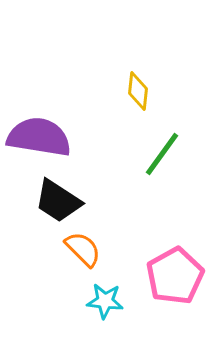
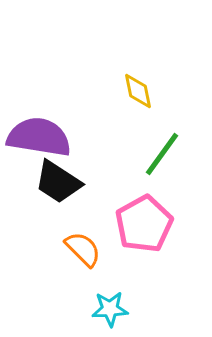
yellow diamond: rotated 18 degrees counterclockwise
black trapezoid: moved 19 px up
pink pentagon: moved 31 px left, 52 px up
cyan star: moved 5 px right, 8 px down; rotated 9 degrees counterclockwise
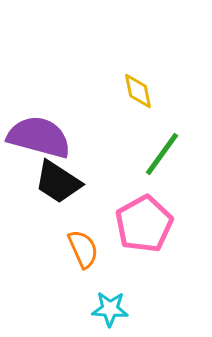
purple semicircle: rotated 6 degrees clockwise
orange semicircle: rotated 21 degrees clockwise
cyan star: rotated 6 degrees clockwise
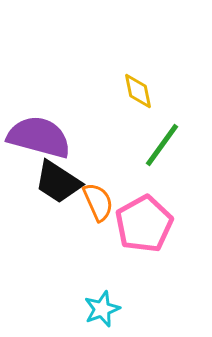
green line: moved 9 px up
orange semicircle: moved 15 px right, 47 px up
cyan star: moved 8 px left; rotated 24 degrees counterclockwise
